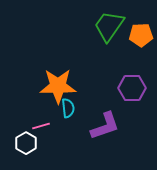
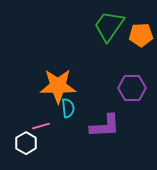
purple L-shape: rotated 16 degrees clockwise
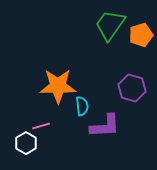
green trapezoid: moved 1 px right, 1 px up
orange pentagon: rotated 15 degrees counterclockwise
purple hexagon: rotated 16 degrees clockwise
cyan semicircle: moved 14 px right, 2 px up
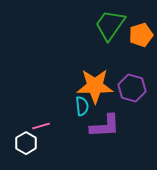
orange star: moved 37 px right
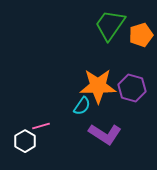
orange star: moved 3 px right
cyan semicircle: rotated 42 degrees clockwise
purple L-shape: moved 8 px down; rotated 36 degrees clockwise
white hexagon: moved 1 px left, 2 px up
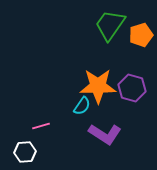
white hexagon: moved 11 px down; rotated 25 degrees clockwise
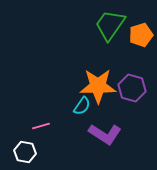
white hexagon: rotated 15 degrees clockwise
